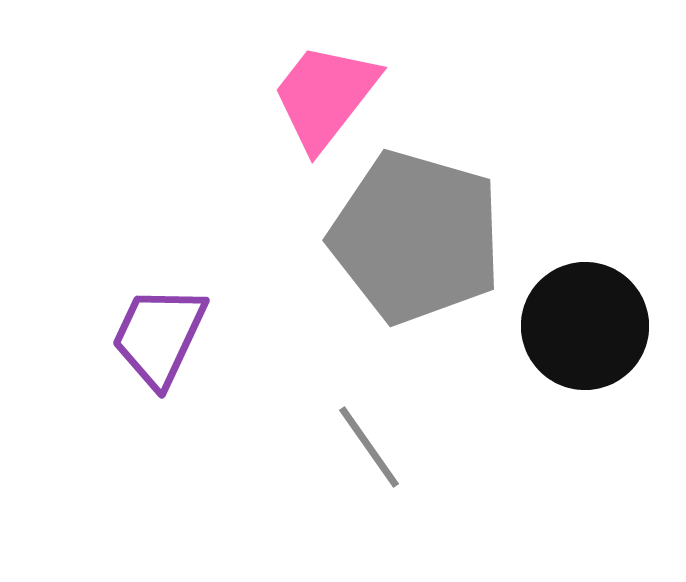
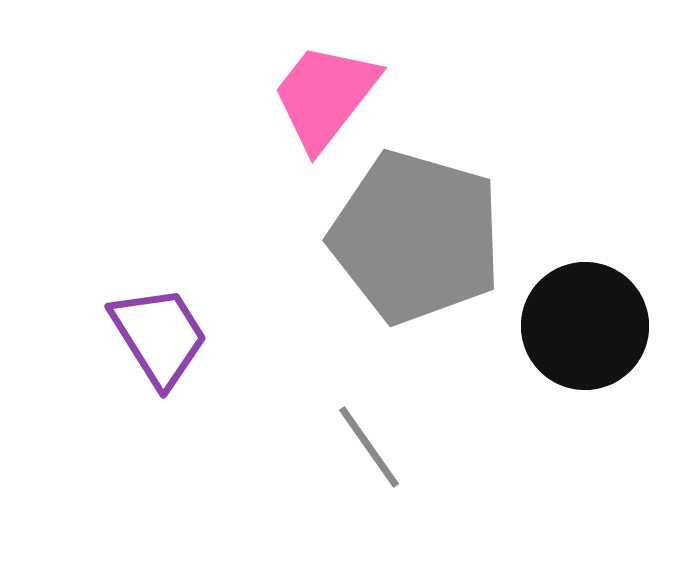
purple trapezoid: rotated 123 degrees clockwise
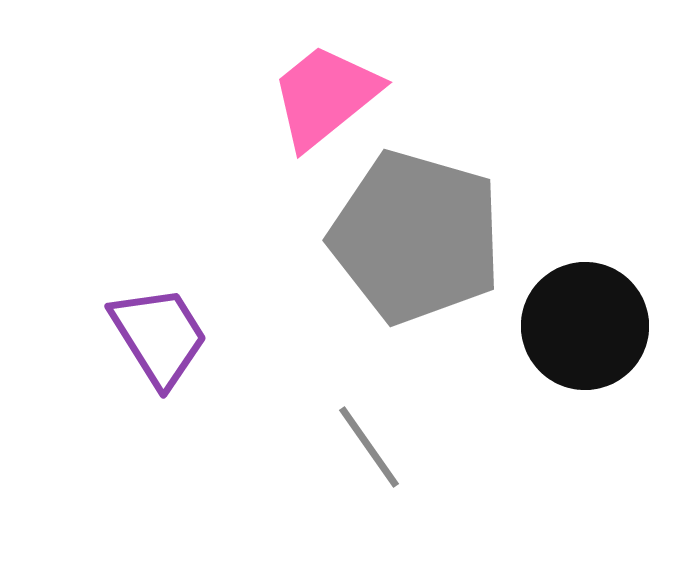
pink trapezoid: rotated 13 degrees clockwise
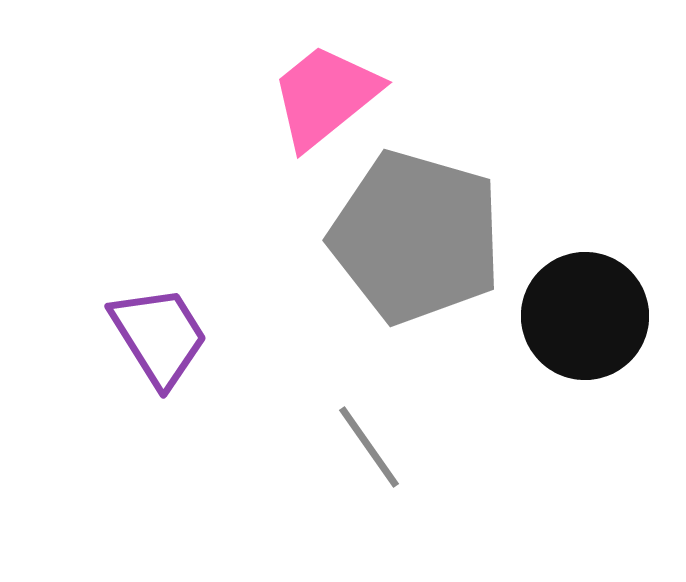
black circle: moved 10 px up
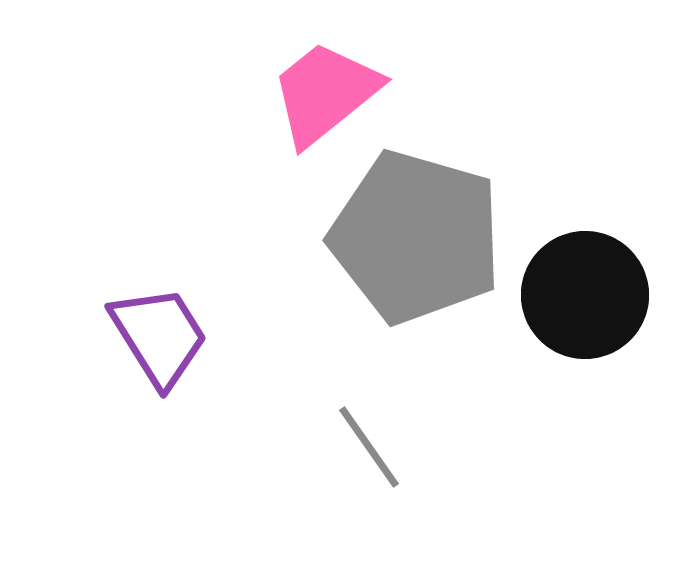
pink trapezoid: moved 3 px up
black circle: moved 21 px up
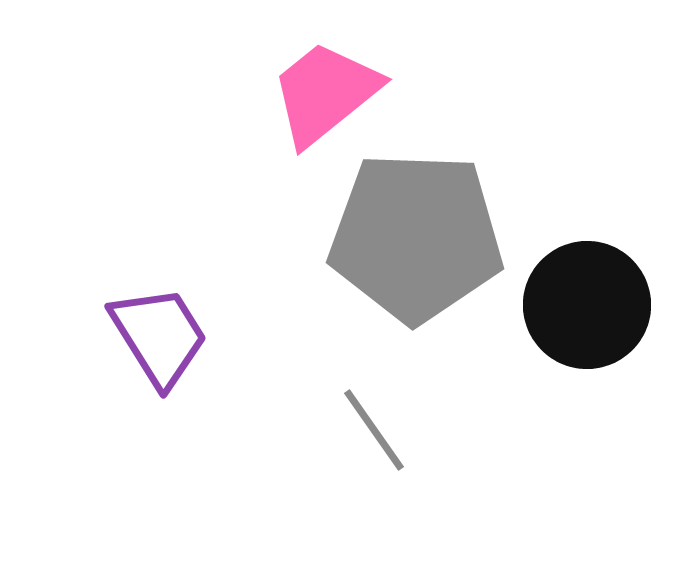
gray pentagon: rotated 14 degrees counterclockwise
black circle: moved 2 px right, 10 px down
gray line: moved 5 px right, 17 px up
